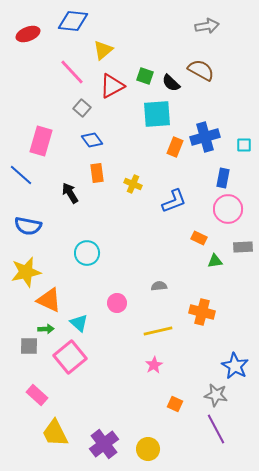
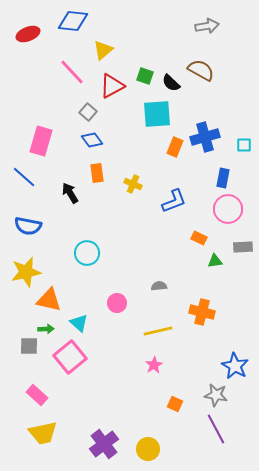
gray square at (82, 108): moved 6 px right, 4 px down
blue line at (21, 175): moved 3 px right, 2 px down
orange triangle at (49, 300): rotated 12 degrees counterclockwise
yellow trapezoid at (55, 433): moved 12 px left; rotated 76 degrees counterclockwise
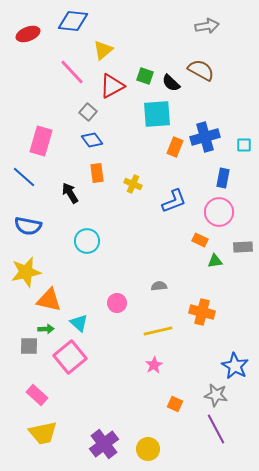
pink circle at (228, 209): moved 9 px left, 3 px down
orange rectangle at (199, 238): moved 1 px right, 2 px down
cyan circle at (87, 253): moved 12 px up
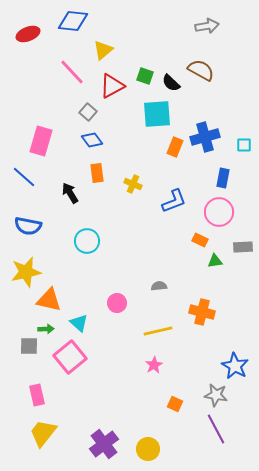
pink rectangle at (37, 395): rotated 35 degrees clockwise
yellow trapezoid at (43, 433): rotated 140 degrees clockwise
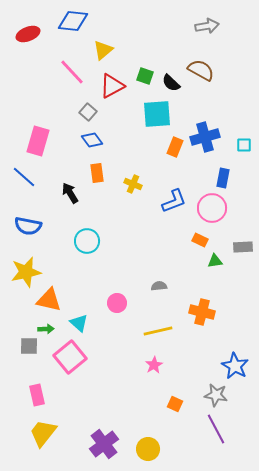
pink rectangle at (41, 141): moved 3 px left
pink circle at (219, 212): moved 7 px left, 4 px up
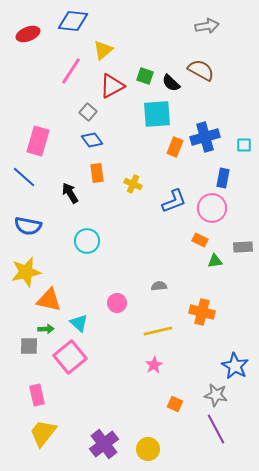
pink line at (72, 72): moved 1 px left, 1 px up; rotated 76 degrees clockwise
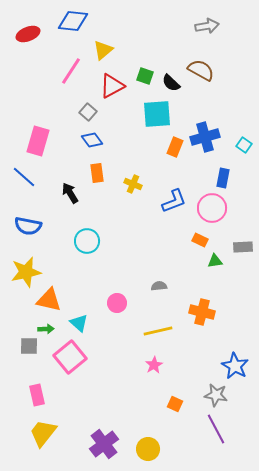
cyan square at (244, 145): rotated 35 degrees clockwise
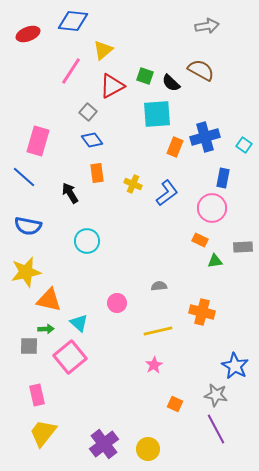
blue L-shape at (174, 201): moved 7 px left, 8 px up; rotated 16 degrees counterclockwise
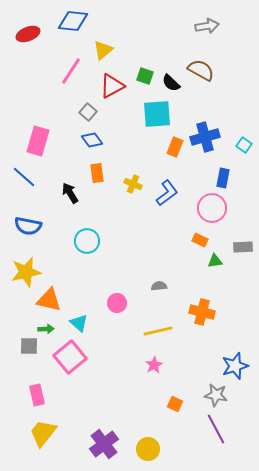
blue star at (235, 366): rotated 24 degrees clockwise
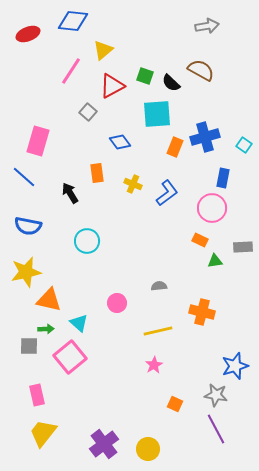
blue diamond at (92, 140): moved 28 px right, 2 px down
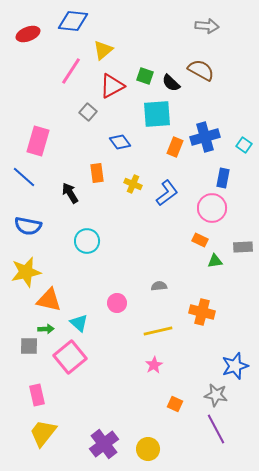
gray arrow at (207, 26): rotated 15 degrees clockwise
